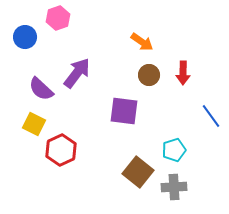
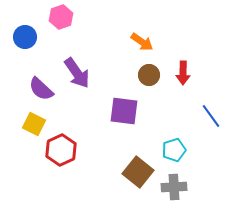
pink hexagon: moved 3 px right, 1 px up
purple arrow: rotated 108 degrees clockwise
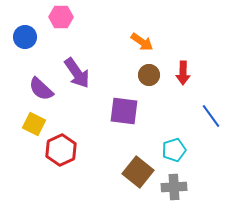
pink hexagon: rotated 20 degrees clockwise
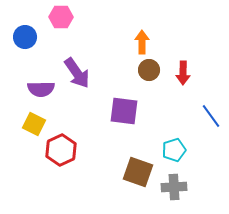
orange arrow: rotated 125 degrees counterclockwise
brown circle: moved 5 px up
purple semicircle: rotated 44 degrees counterclockwise
brown square: rotated 20 degrees counterclockwise
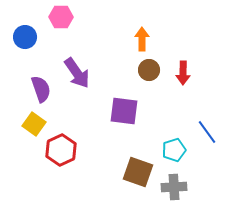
orange arrow: moved 3 px up
purple semicircle: rotated 108 degrees counterclockwise
blue line: moved 4 px left, 16 px down
yellow square: rotated 10 degrees clockwise
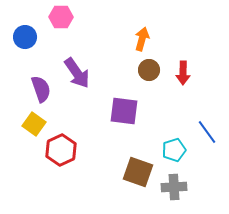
orange arrow: rotated 15 degrees clockwise
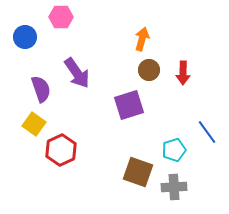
purple square: moved 5 px right, 6 px up; rotated 24 degrees counterclockwise
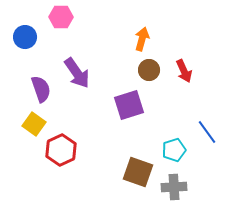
red arrow: moved 1 px right, 2 px up; rotated 25 degrees counterclockwise
